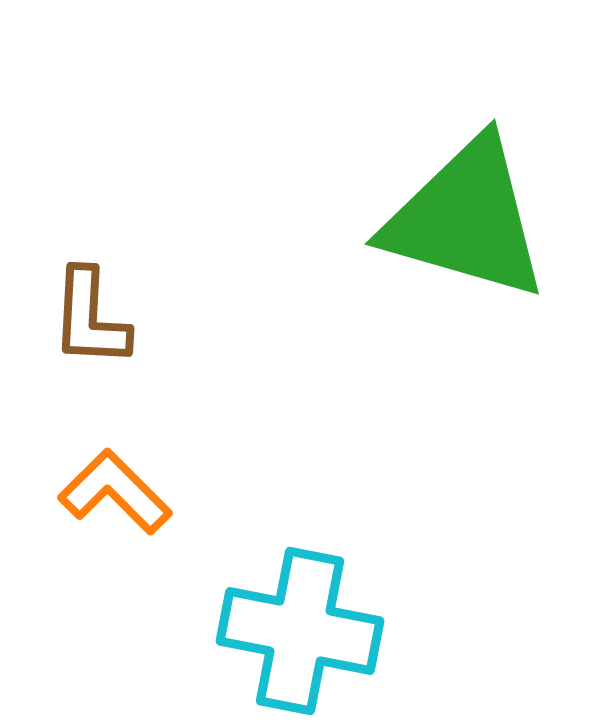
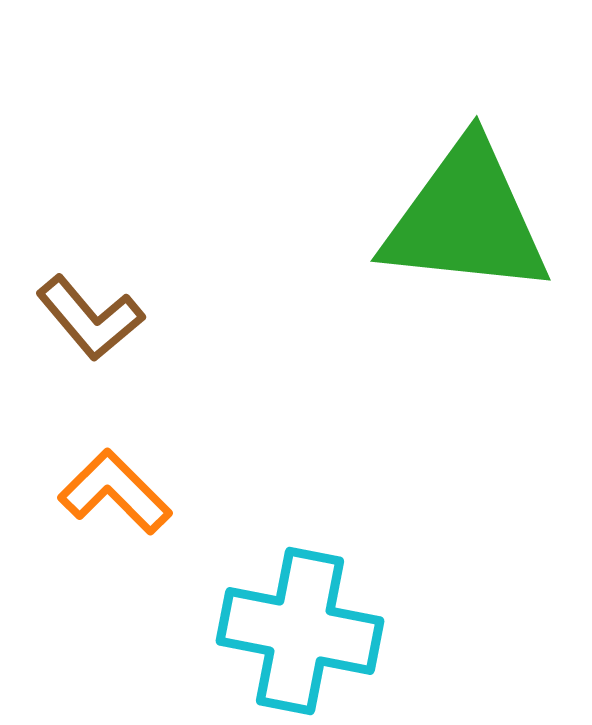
green triangle: rotated 10 degrees counterclockwise
brown L-shape: rotated 43 degrees counterclockwise
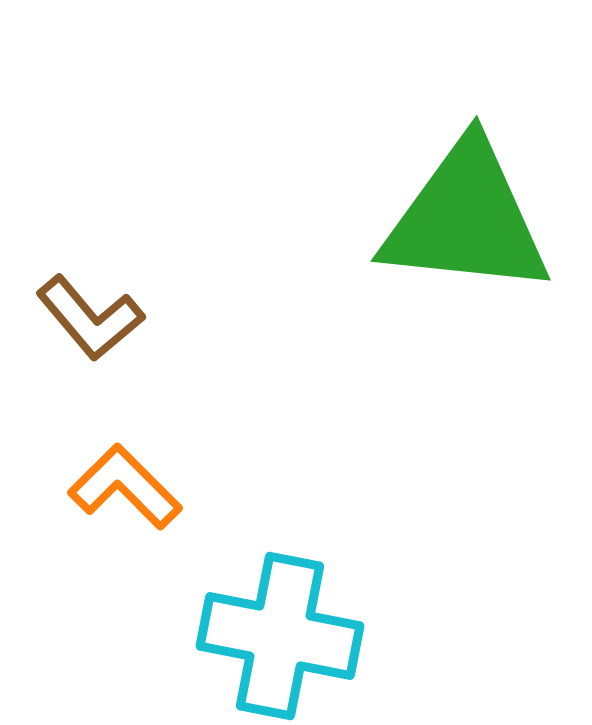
orange L-shape: moved 10 px right, 5 px up
cyan cross: moved 20 px left, 5 px down
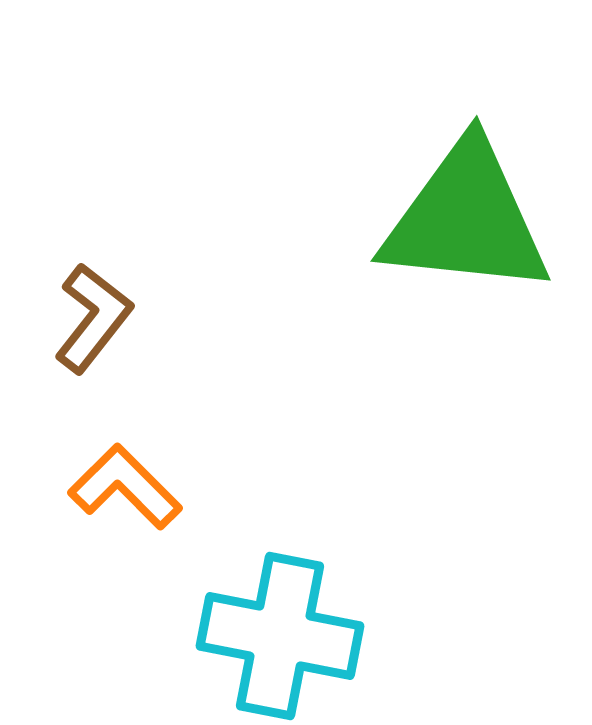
brown L-shape: moved 3 px right; rotated 102 degrees counterclockwise
